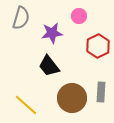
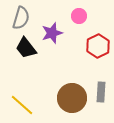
purple star: rotated 10 degrees counterclockwise
black trapezoid: moved 23 px left, 18 px up
yellow line: moved 4 px left
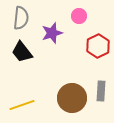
gray semicircle: rotated 10 degrees counterclockwise
black trapezoid: moved 4 px left, 4 px down
gray rectangle: moved 1 px up
yellow line: rotated 60 degrees counterclockwise
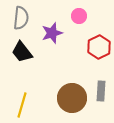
red hexagon: moved 1 px right, 1 px down
yellow line: rotated 55 degrees counterclockwise
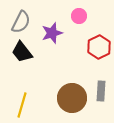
gray semicircle: moved 4 px down; rotated 20 degrees clockwise
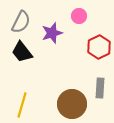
gray rectangle: moved 1 px left, 3 px up
brown circle: moved 6 px down
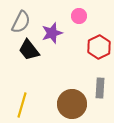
black trapezoid: moved 7 px right, 2 px up
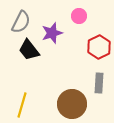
gray rectangle: moved 1 px left, 5 px up
